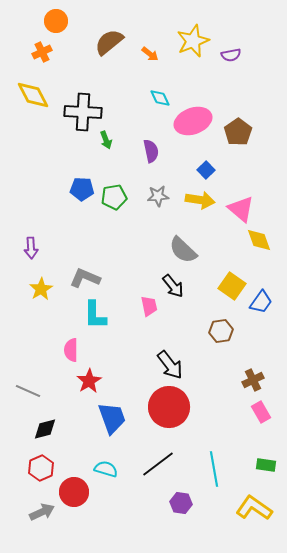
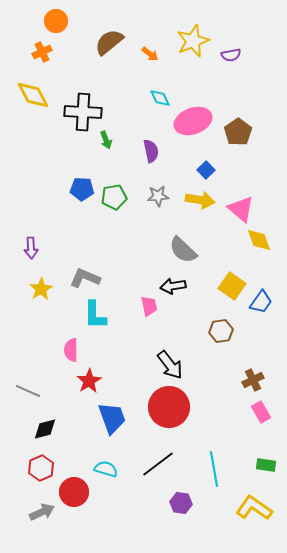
black arrow at (173, 286): rotated 120 degrees clockwise
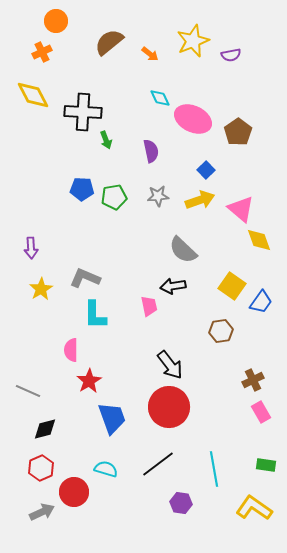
pink ellipse at (193, 121): moved 2 px up; rotated 45 degrees clockwise
yellow arrow at (200, 200): rotated 28 degrees counterclockwise
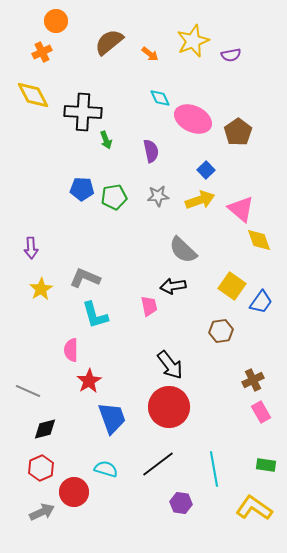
cyan L-shape at (95, 315): rotated 16 degrees counterclockwise
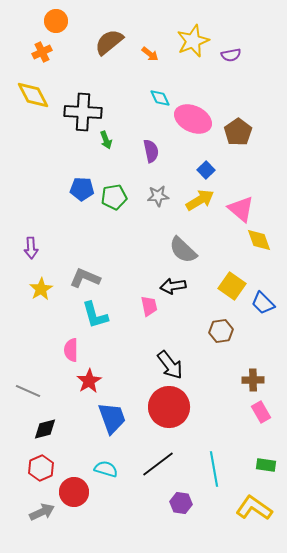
yellow arrow at (200, 200): rotated 12 degrees counterclockwise
blue trapezoid at (261, 302): moved 2 px right, 1 px down; rotated 100 degrees clockwise
brown cross at (253, 380): rotated 25 degrees clockwise
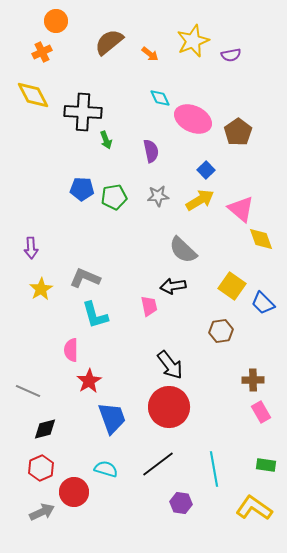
yellow diamond at (259, 240): moved 2 px right, 1 px up
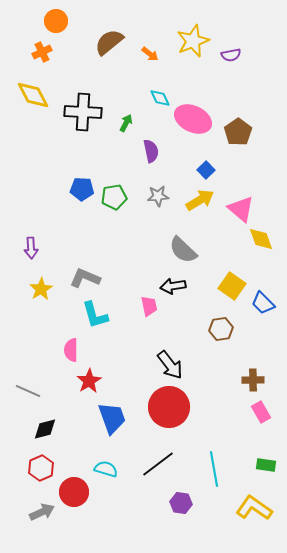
green arrow at (106, 140): moved 20 px right, 17 px up; rotated 132 degrees counterclockwise
brown hexagon at (221, 331): moved 2 px up
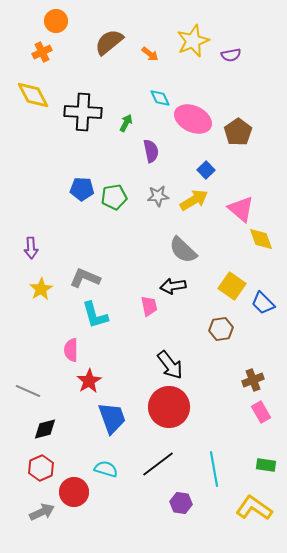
yellow arrow at (200, 200): moved 6 px left
brown cross at (253, 380): rotated 20 degrees counterclockwise
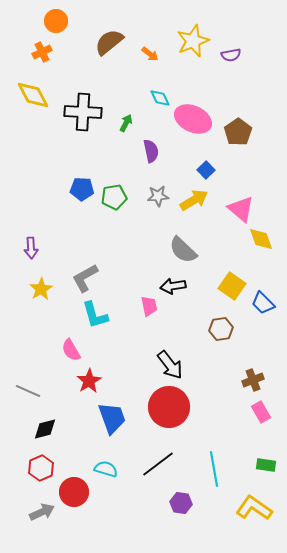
gray L-shape at (85, 278): rotated 52 degrees counterclockwise
pink semicircle at (71, 350): rotated 30 degrees counterclockwise
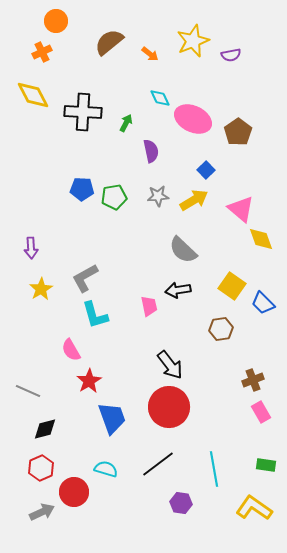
black arrow at (173, 286): moved 5 px right, 4 px down
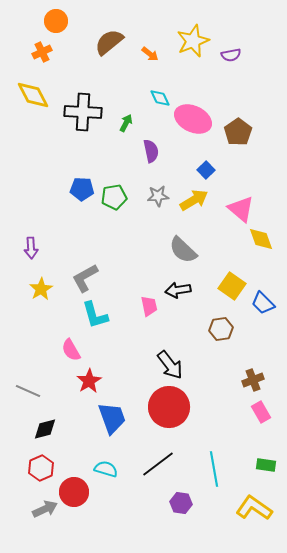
gray arrow at (42, 512): moved 3 px right, 3 px up
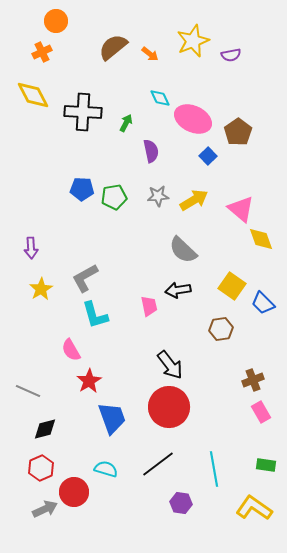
brown semicircle at (109, 42): moved 4 px right, 5 px down
blue square at (206, 170): moved 2 px right, 14 px up
